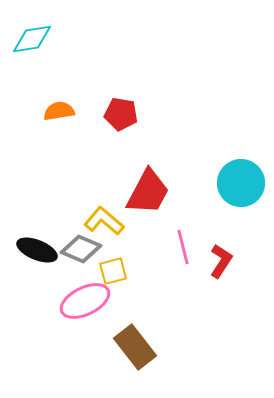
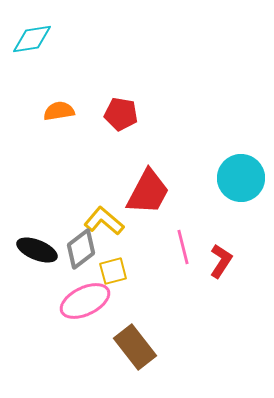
cyan circle: moved 5 px up
gray diamond: rotated 60 degrees counterclockwise
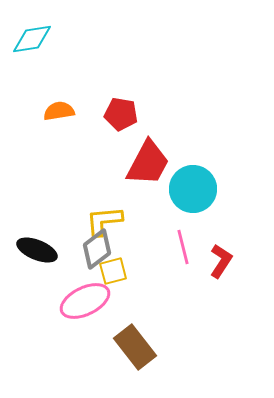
cyan circle: moved 48 px left, 11 px down
red trapezoid: moved 29 px up
yellow L-shape: rotated 45 degrees counterclockwise
gray diamond: moved 16 px right
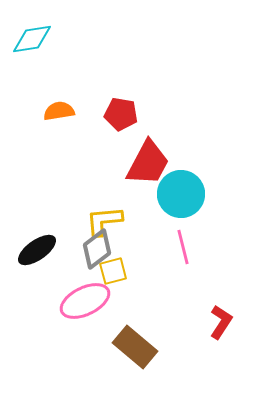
cyan circle: moved 12 px left, 5 px down
black ellipse: rotated 57 degrees counterclockwise
red L-shape: moved 61 px down
brown rectangle: rotated 12 degrees counterclockwise
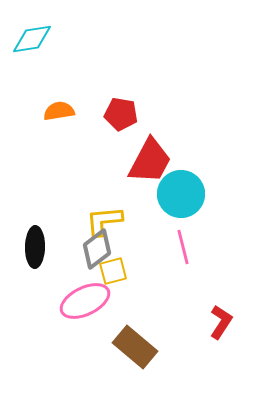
red trapezoid: moved 2 px right, 2 px up
black ellipse: moved 2 px left, 3 px up; rotated 54 degrees counterclockwise
